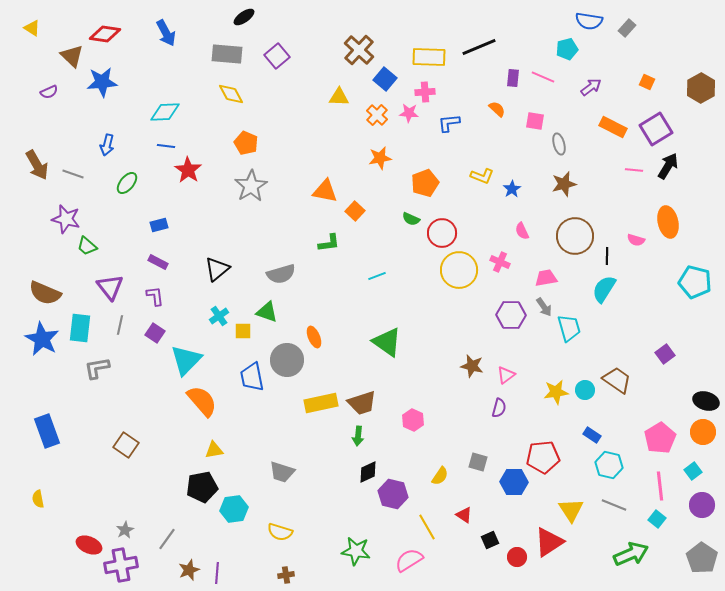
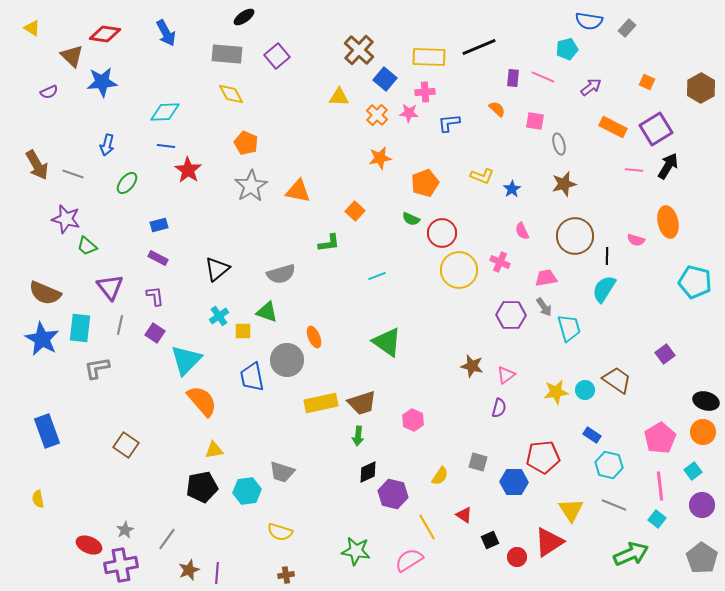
orange triangle at (325, 191): moved 27 px left
purple rectangle at (158, 262): moved 4 px up
cyan hexagon at (234, 509): moved 13 px right, 18 px up
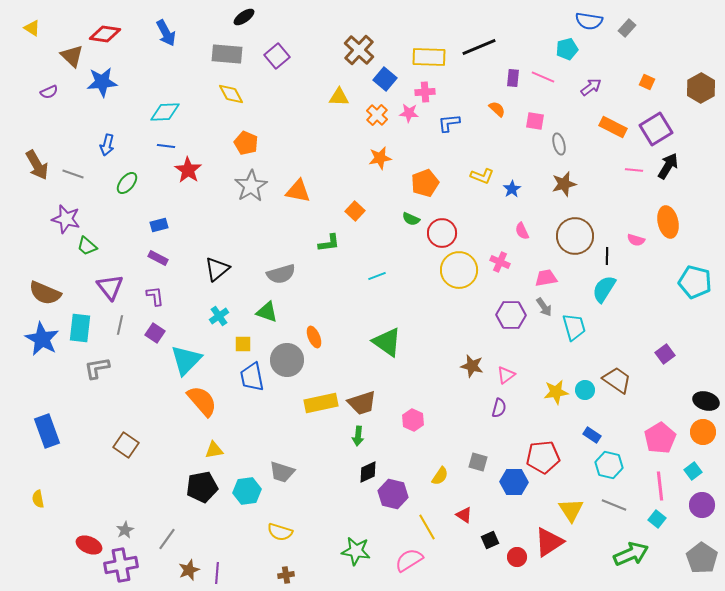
cyan trapezoid at (569, 328): moved 5 px right, 1 px up
yellow square at (243, 331): moved 13 px down
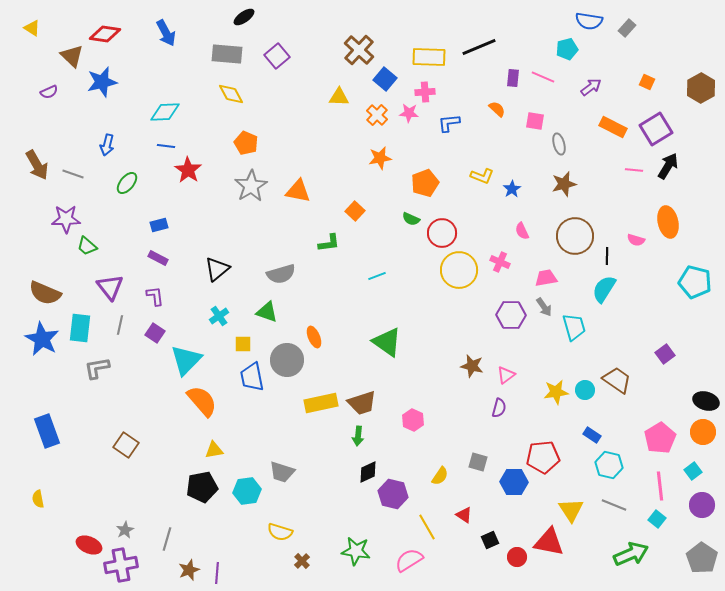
blue star at (102, 82): rotated 8 degrees counterclockwise
purple star at (66, 219): rotated 16 degrees counterclockwise
gray line at (167, 539): rotated 20 degrees counterclockwise
red triangle at (549, 542): rotated 44 degrees clockwise
brown cross at (286, 575): moved 16 px right, 14 px up; rotated 35 degrees counterclockwise
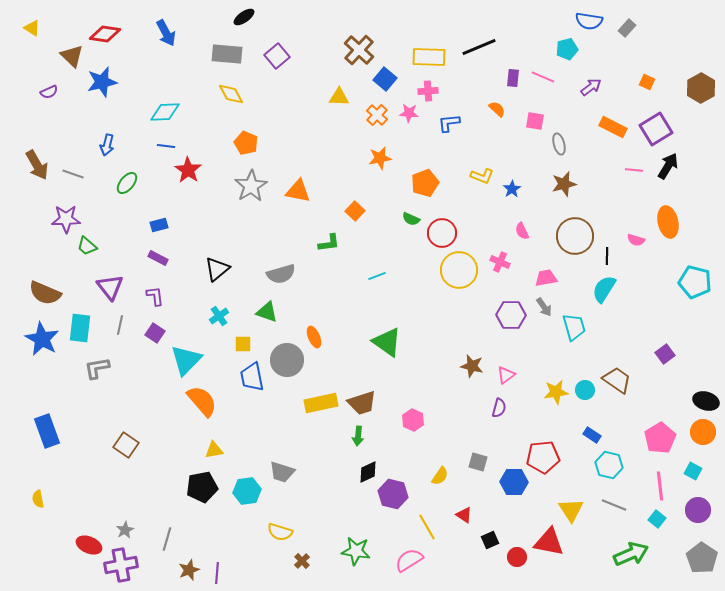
pink cross at (425, 92): moved 3 px right, 1 px up
cyan square at (693, 471): rotated 24 degrees counterclockwise
purple circle at (702, 505): moved 4 px left, 5 px down
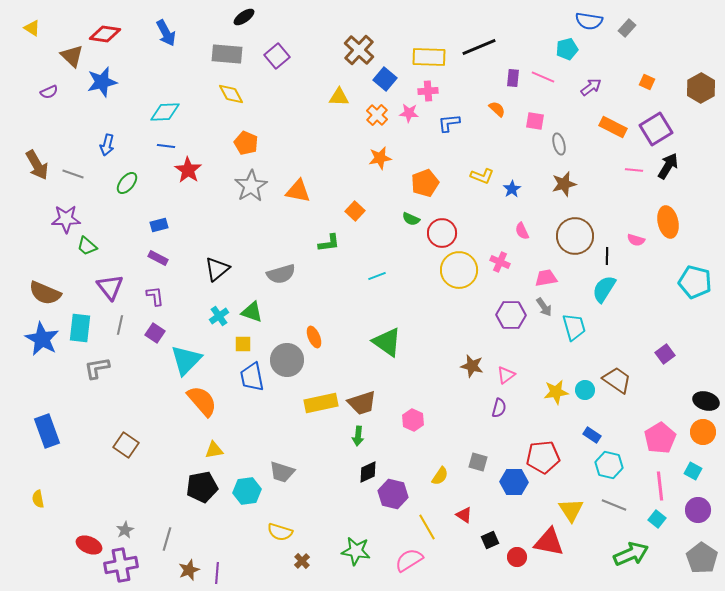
green triangle at (267, 312): moved 15 px left
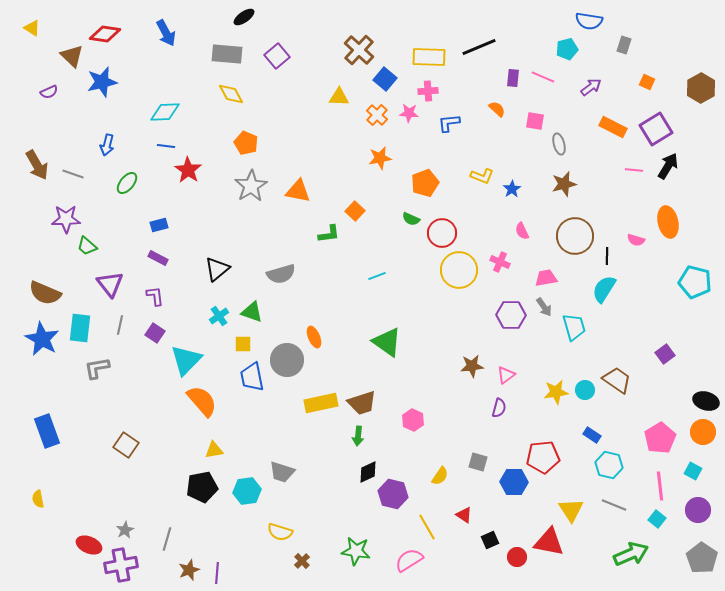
gray rectangle at (627, 28): moved 3 px left, 17 px down; rotated 24 degrees counterclockwise
green L-shape at (329, 243): moved 9 px up
purple triangle at (110, 287): moved 3 px up
brown star at (472, 366): rotated 20 degrees counterclockwise
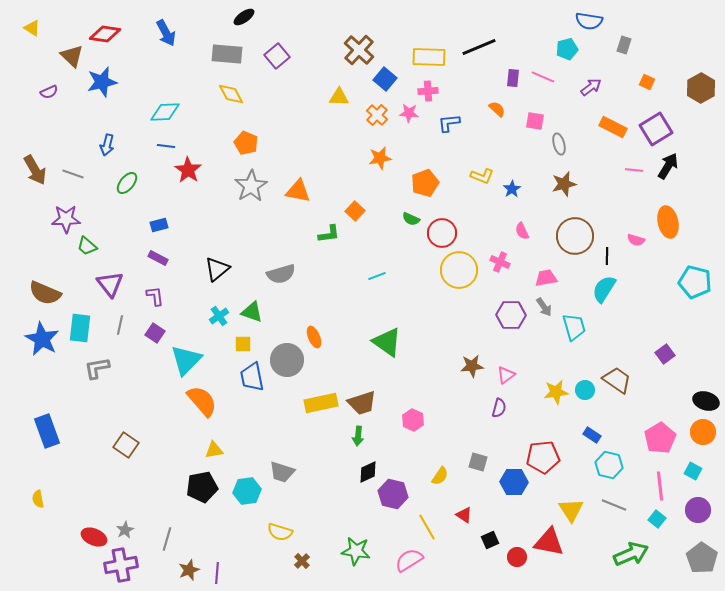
brown arrow at (37, 165): moved 2 px left, 5 px down
red ellipse at (89, 545): moved 5 px right, 8 px up
